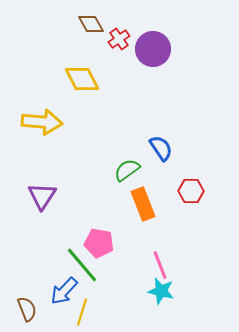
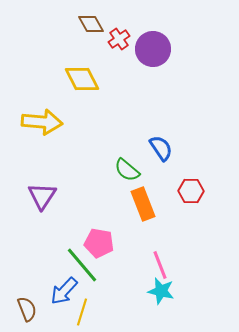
green semicircle: rotated 104 degrees counterclockwise
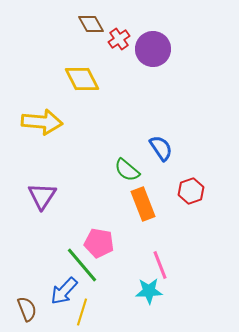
red hexagon: rotated 20 degrees counterclockwise
cyan star: moved 12 px left; rotated 16 degrees counterclockwise
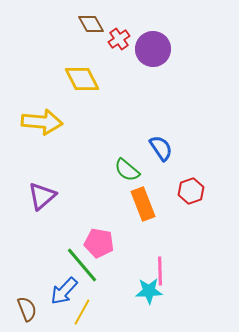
purple triangle: rotated 16 degrees clockwise
pink line: moved 6 px down; rotated 20 degrees clockwise
yellow line: rotated 12 degrees clockwise
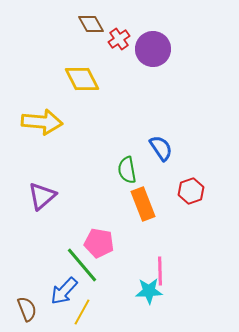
green semicircle: rotated 40 degrees clockwise
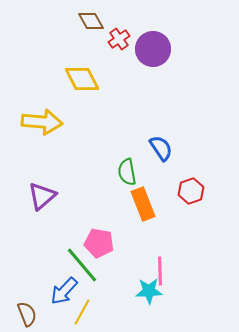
brown diamond: moved 3 px up
green semicircle: moved 2 px down
brown semicircle: moved 5 px down
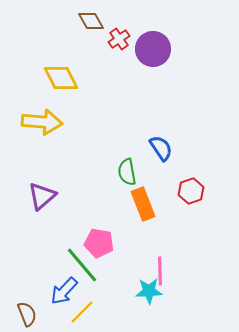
yellow diamond: moved 21 px left, 1 px up
yellow line: rotated 16 degrees clockwise
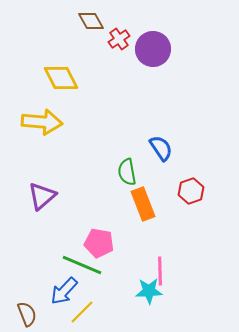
green line: rotated 27 degrees counterclockwise
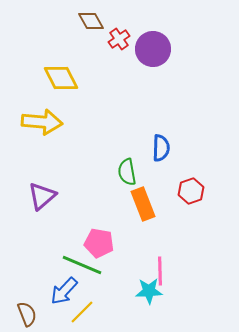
blue semicircle: rotated 36 degrees clockwise
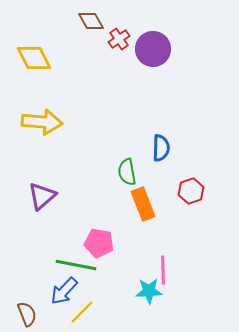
yellow diamond: moved 27 px left, 20 px up
green line: moved 6 px left; rotated 12 degrees counterclockwise
pink line: moved 3 px right, 1 px up
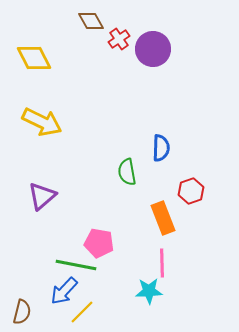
yellow arrow: rotated 21 degrees clockwise
orange rectangle: moved 20 px right, 14 px down
pink line: moved 1 px left, 7 px up
brown semicircle: moved 5 px left, 2 px up; rotated 35 degrees clockwise
